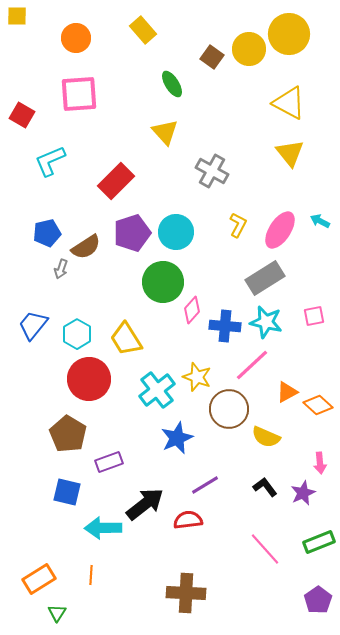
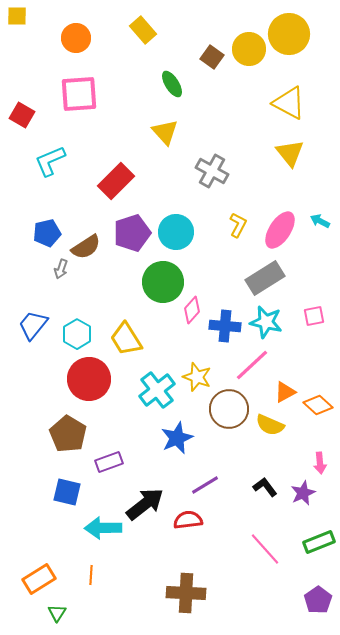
orange triangle at (287, 392): moved 2 px left
yellow semicircle at (266, 437): moved 4 px right, 12 px up
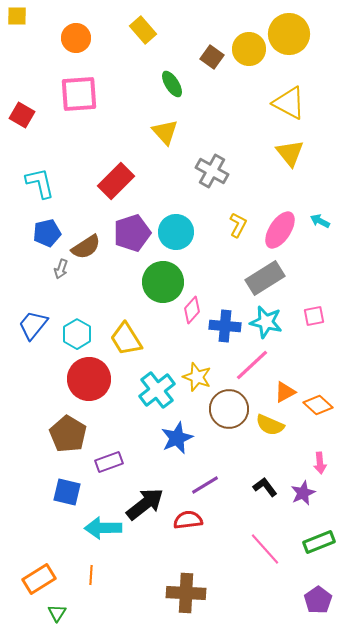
cyan L-shape at (50, 161): moved 10 px left, 22 px down; rotated 100 degrees clockwise
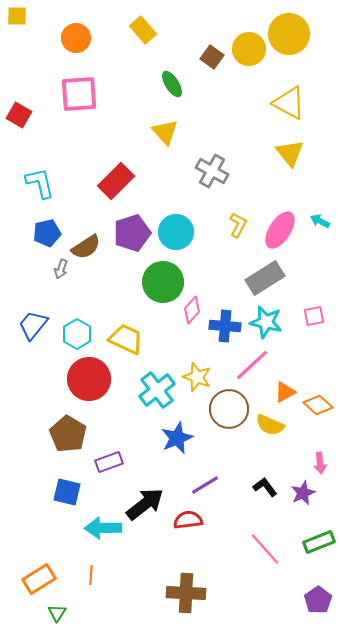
red square at (22, 115): moved 3 px left
yellow trapezoid at (126, 339): rotated 147 degrees clockwise
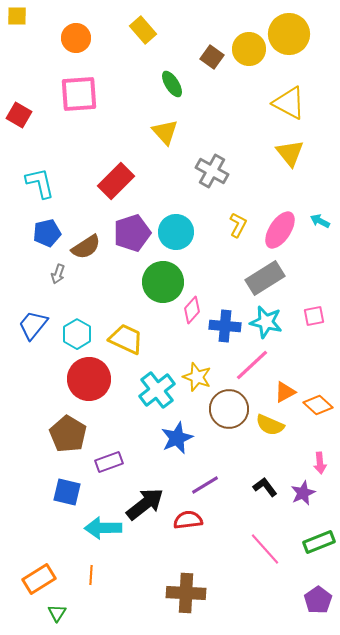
gray arrow at (61, 269): moved 3 px left, 5 px down
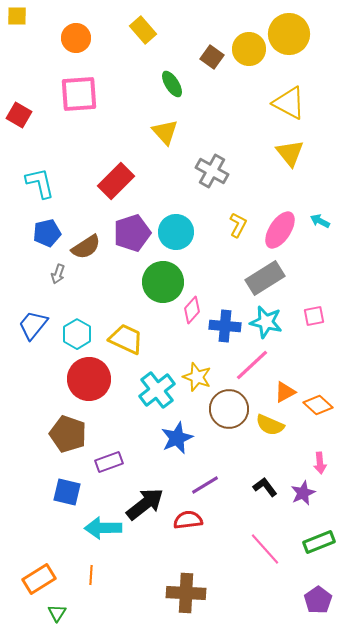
brown pentagon at (68, 434): rotated 12 degrees counterclockwise
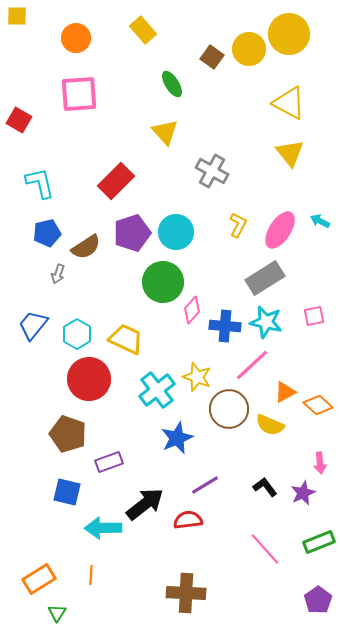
red square at (19, 115): moved 5 px down
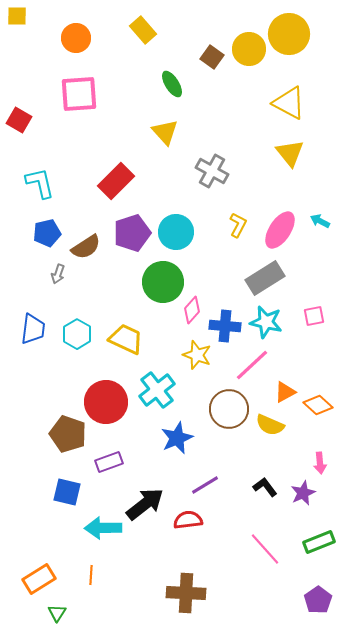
blue trapezoid at (33, 325): moved 4 px down; rotated 148 degrees clockwise
yellow star at (197, 377): moved 22 px up
red circle at (89, 379): moved 17 px right, 23 px down
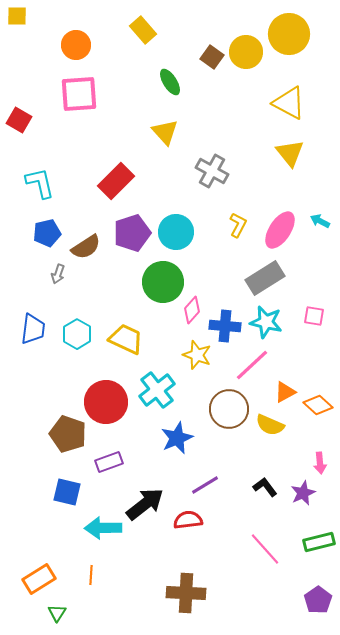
orange circle at (76, 38): moved 7 px down
yellow circle at (249, 49): moved 3 px left, 3 px down
green ellipse at (172, 84): moved 2 px left, 2 px up
pink square at (314, 316): rotated 20 degrees clockwise
green rectangle at (319, 542): rotated 8 degrees clockwise
